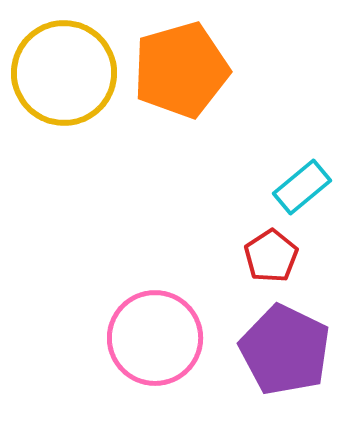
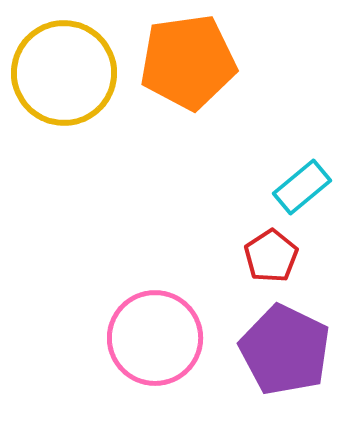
orange pentagon: moved 7 px right, 8 px up; rotated 8 degrees clockwise
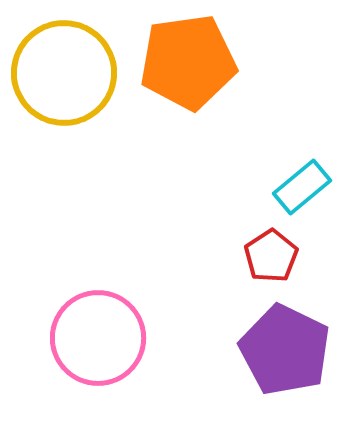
pink circle: moved 57 px left
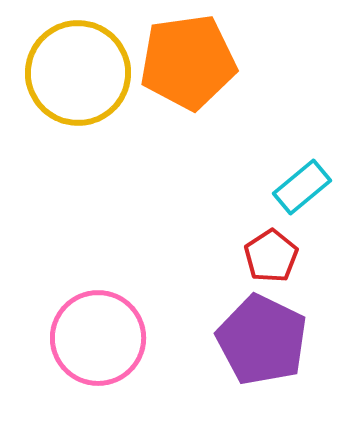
yellow circle: moved 14 px right
purple pentagon: moved 23 px left, 10 px up
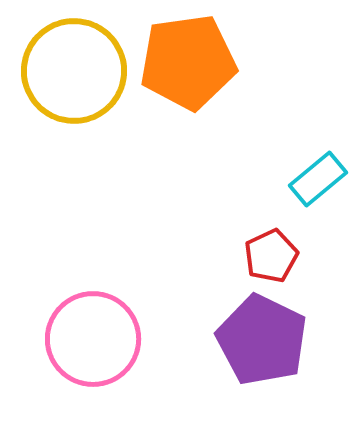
yellow circle: moved 4 px left, 2 px up
cyan rectangle: moved 16 px right, 8 px up
red pentagon: rotated 8 degrees clockwise
pink circle: moved 5 px left, 1 px down
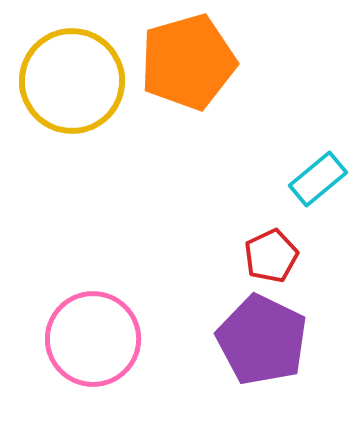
orange pentagon: rotated 8 degrees counterclockwise
yellow circle: moved 2 px left, 10 px down
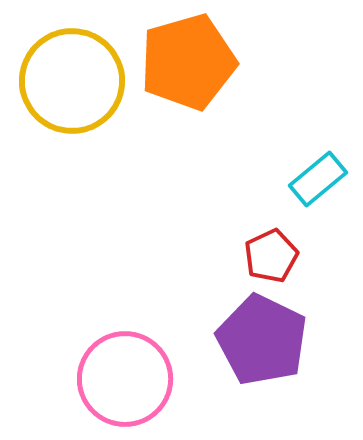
pink circle: moved 32 px right, 40 px down
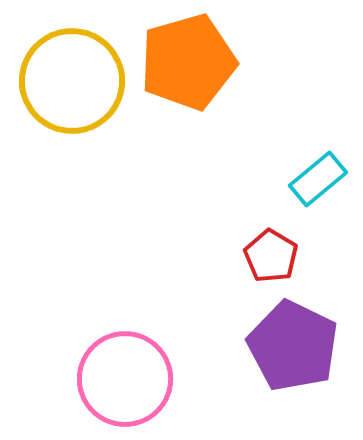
red pentagon: rotated 16 degrees counterclockwise
purple pentagon: moved 31 px right, 6 px down
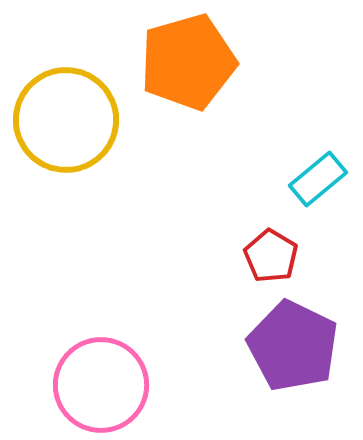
yellow circle: moved 6 px left, 39 px down
pink circle: moved 24 px left, 6 px down
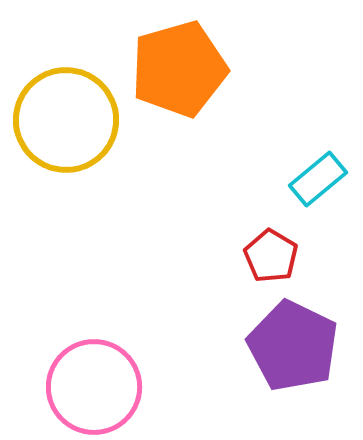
orange pentagon: moved 9 px left, 7 px down
pink circle: moved 7 px left, 2 px down
